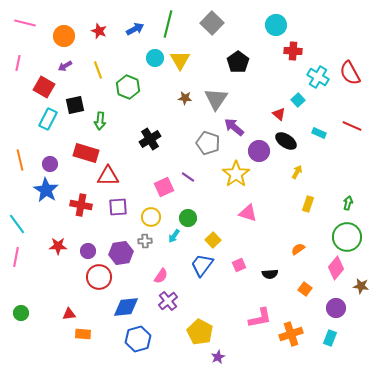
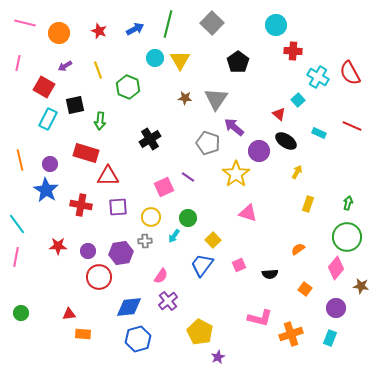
orange circle at (64, 36): moved 5 px left, 3 px up
blue diamond at (126, 307): moved 3 px right
pink L-shape at (260, 318): rotated 25 degrees clockwise
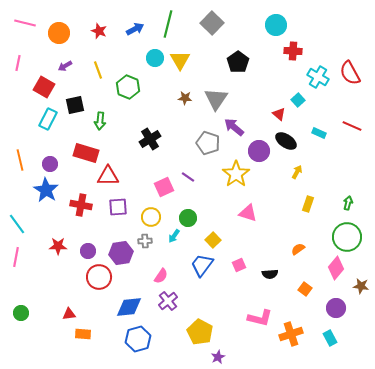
cyan rectangle at (330, 338): rotated 49 degrees counterclockwise
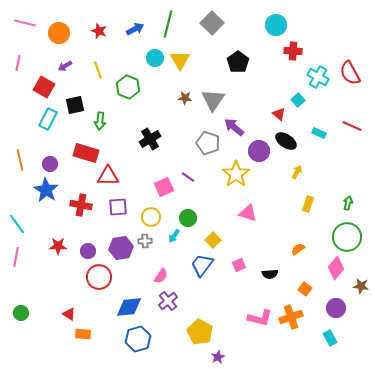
gray triangle at (216, 99): moved 3 px left, 1 px down
purple hexagon at (121, 253): moved 5 px up
red triangle at (69, 314): rotated 40 degrees clockwise
orange cross at (291, 334): moved 17 px up
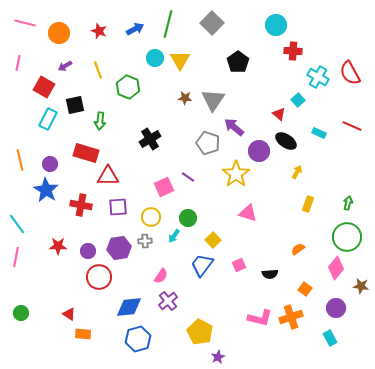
purple hexagon at (121, 248): moved 2 px left
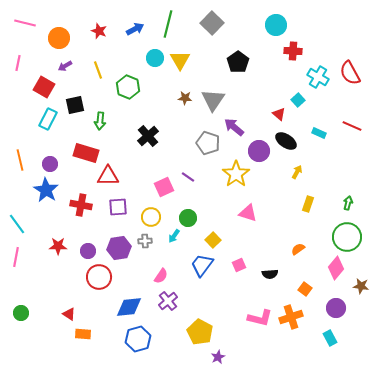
orange circle at (59, 33): moved 5 px down
black cross at (150, 139): moved 2 px left, 3 px up; rotated 10 degrees counterclockwise
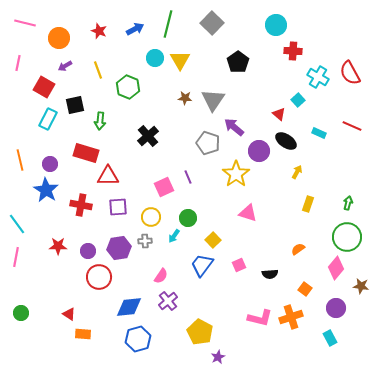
purple line at (188, 177): rotated 32 degrees clockwise
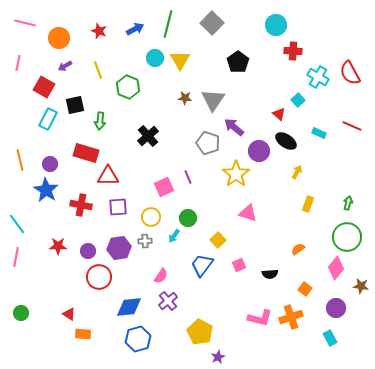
yellow square at (213, 240): moved 5 px right
